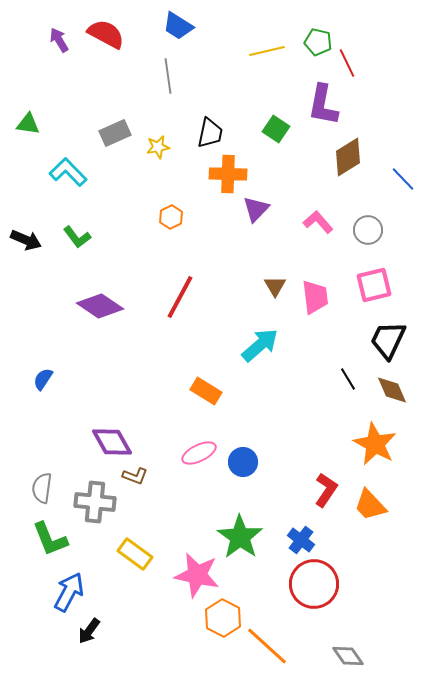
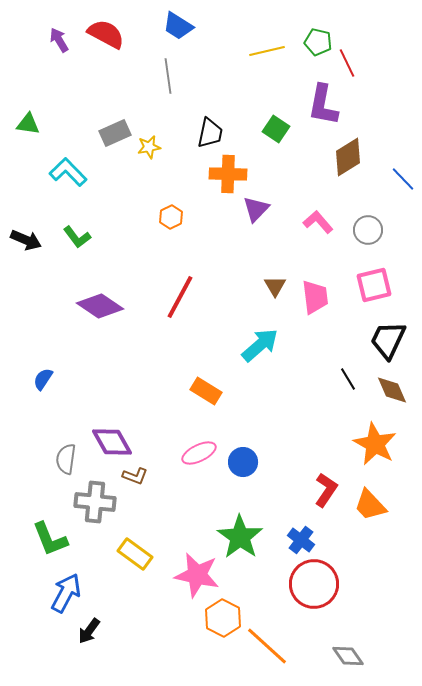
yellow star at (158, 147): moved 9 px left
gray semicircle at (42, 488): moved 24 px right, 29 px up
blue arrow at (69, 592): moved 3 px left, 1 px down
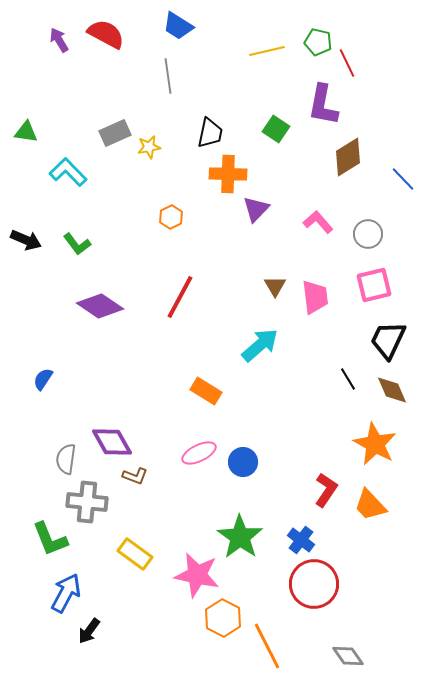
green triangle at (28, 124): moved 2 px left, 8 px down
gray circle at (368, 230): moved 4 px down
green L-shape at (77, 237): moved 7 px down
gray cross at (95, 502): moved 8 px left
orange line at (267, 646): rotated 21 degrees clockwise
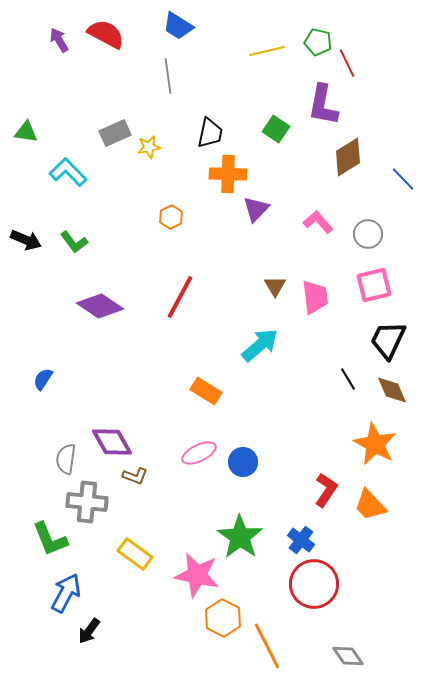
green L-shape at (77, 244): moved 3 px left, 2 px up
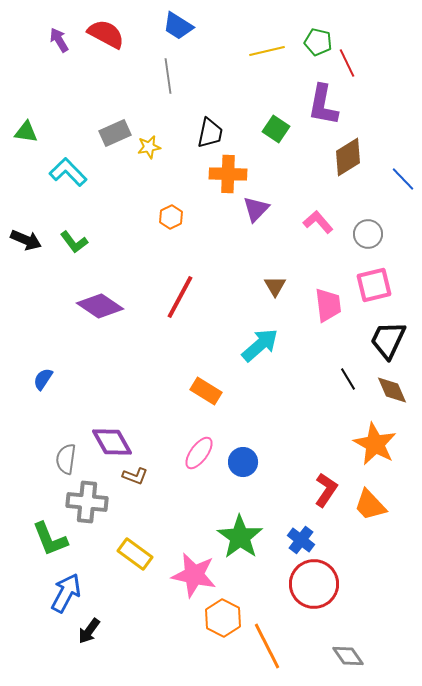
pink trapezoid at (315, 297): moved 13 px right, 8 px down
pink ellipse at (199, 453): rotated 28 degrees counterclockwise
pink star at (197, 575): moved 3 px left
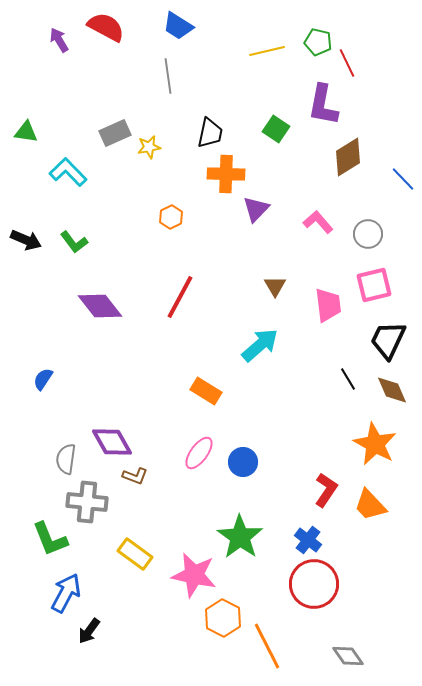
red semicircle at (106, 34): moved 7 px up
orange cross at (228, 174): moved 2 px left
purple diamond at (100, 306): rotated 18 degrees clockwise
blue cross at (301, 540): moved 7 px right
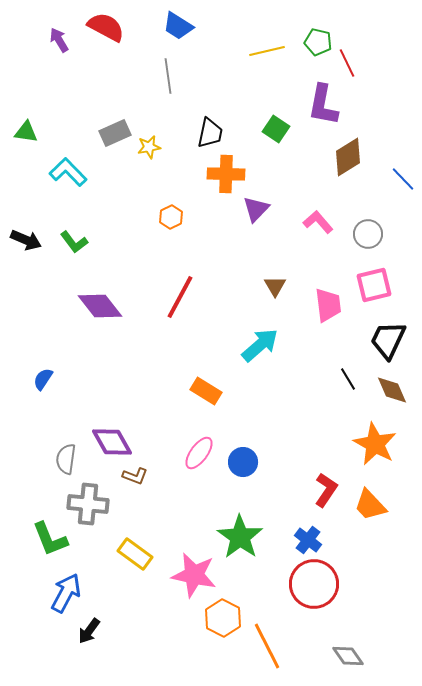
gray cross at (87, 502): moved 1 px right, 2 px down
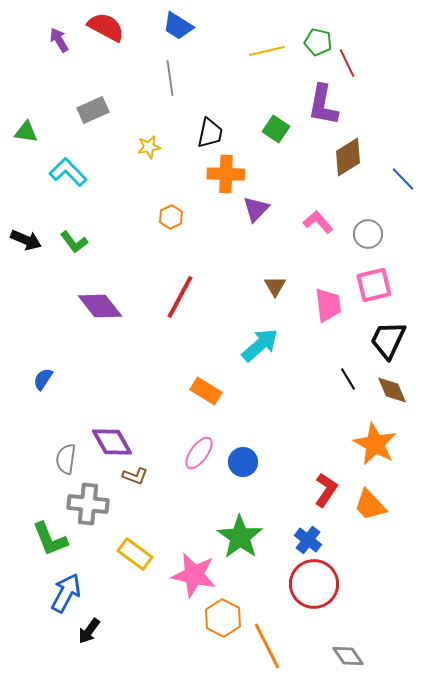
gray line at (168, 76): moved 2 px right, 2 px down
gray rectangle at (115, 133): moved 22 px left, 23 px up
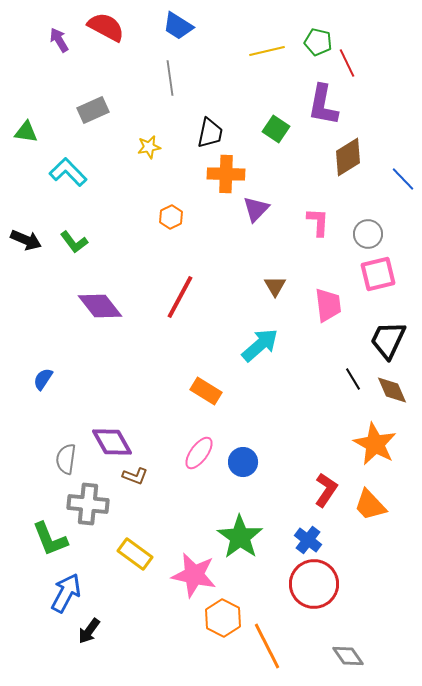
pink L-shape at (318, 222): rotated 44 degrees clockwise
pink square at (374, 285): moved 4 px right, 11 px up
black line at (348, 379): moved 5 px right
